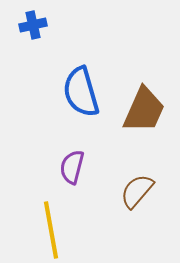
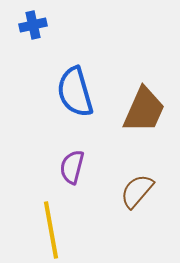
blue semicircle: moved 6 px left
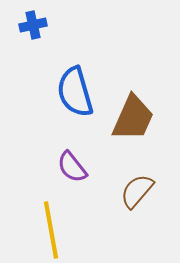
brown trapezoid: moved 11 px left, 8 px down
purple semicircle: rotated 52 degrees counterclockwise
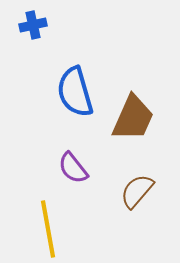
purple semicircle: moved 1 px right, 1 px down
yellow line: moved 3 px left, 1 px up
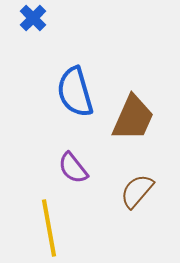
blue cross: moved 7 px up; rotated 32 degrees counterclockwise
yellow line: moved 1 px right, 1 px up
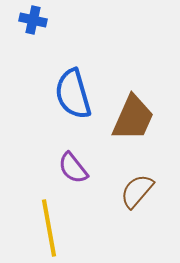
blue cross: moved 2 px down; rotated 32 degrees counterclockwise
blue semicircle: moved 2 px left, 2 px down
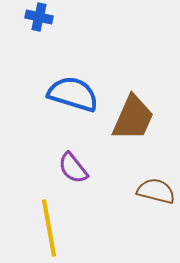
blue cross: moved 6 px right, 3 px up
blue semicircle: rotated 123 degrees clockwise
brown semicircle: moved 19 px right; rotated 63 degrees clockwise
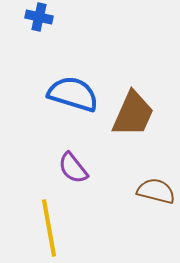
brown trapezoid: moved 4 px up
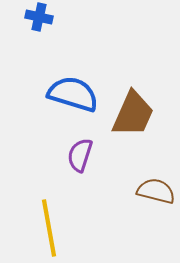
purple semicircle: moved 7 px right, 13 px up; rotated 56 degrees clockwise
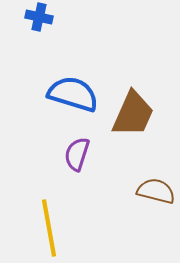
purple semicircle: moved 3 px left, 1 px up
